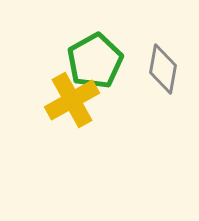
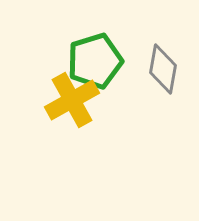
green pentagon: rotated 12 degrees clockwise
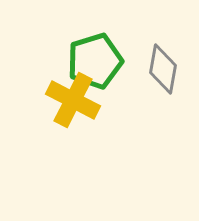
yellow cross: moved 1 px right; rotated 34 degrees counterclockwise
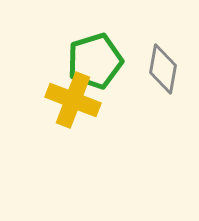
yellow cross: rotated 6 degrees counterclockwise
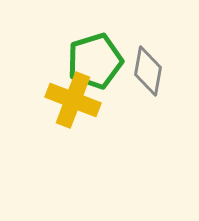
gray diamond: moved 15 px left, 2 px down
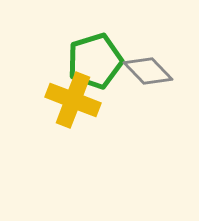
gray diamond: rotated 54 degrees counterclockwise
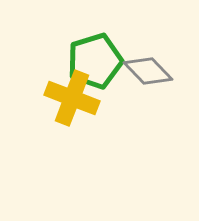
yellow cross: moved 1 px left, 2 px up
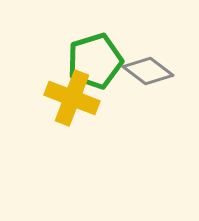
gray diamond: rotated 9 degrees counterclockwise
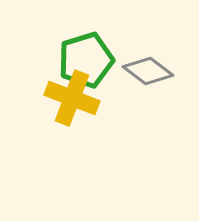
green pentagon: moved 9 px left, 1 px up
